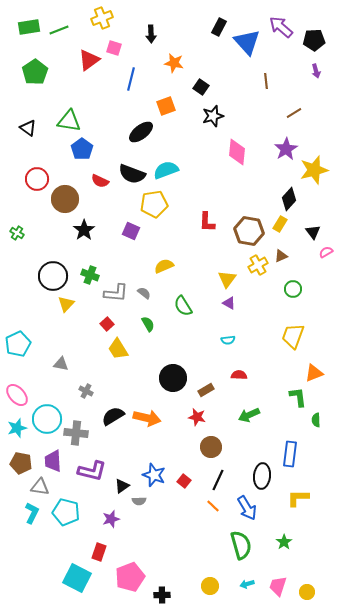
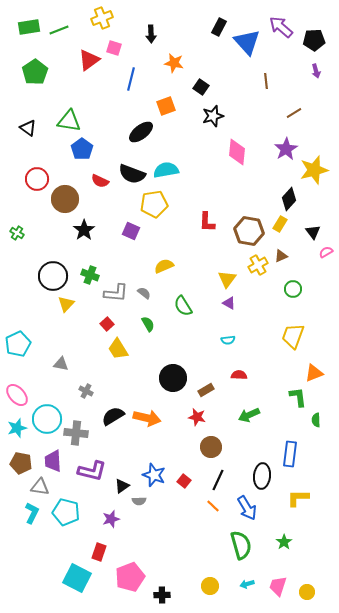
cyan semicircle at (166, 170): rotated 10 degrees clockwise
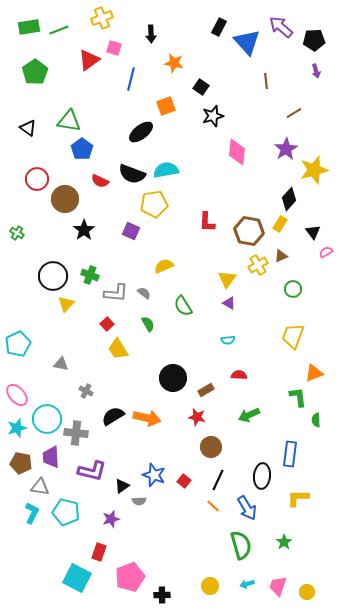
purple trapezoid at (53, 461): moved 2 px left, 4 px up
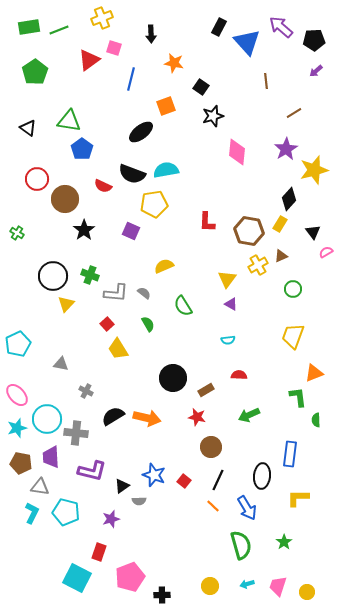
purple arrow at (316, 71): rotated 64 degrees clockwise
red semicircle at (100, 181): moved 3 px right, 5 px down
purple triangle at (229, 303): moved 2 px right, 1 px down
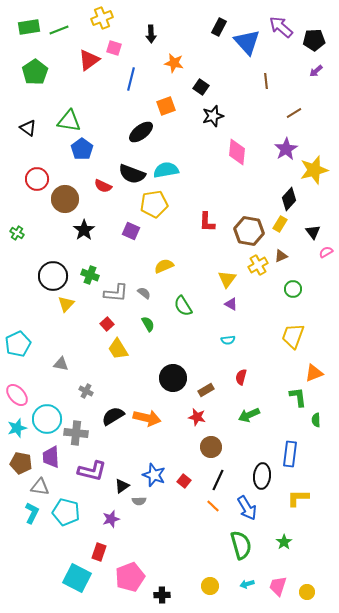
red semicircle at (239, 375): moved 2 px right, 2 px down; rotated 77 degrees counterclockwise
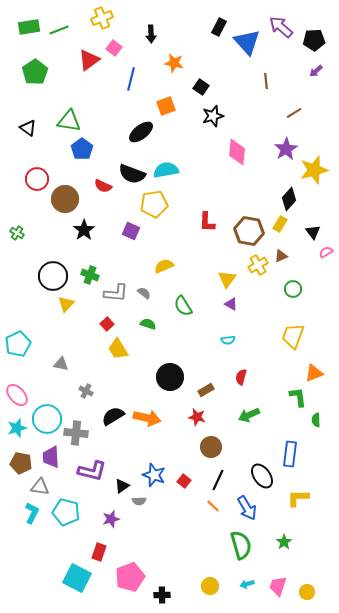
pink square at (114, 48): rotated 21 degrees clockwise
green semicircle at (148, 324): rotated 42 degrees counterclockwise
black circle at (173, 378): moved 3 px left, 1 px up
black ellipse at (262, 476): rotated 40 degrees counterclockwise
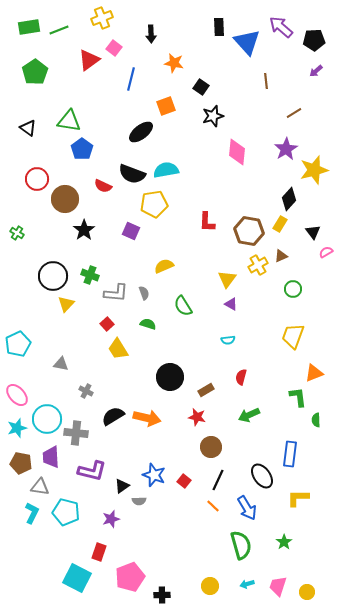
black rectangle at (219, 27): rotated 30 degrees counterclockwise
gray semicircle at (144, 293): rotated 32 degrees clockwise
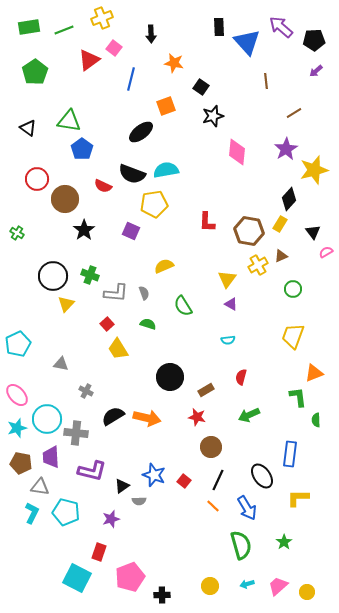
green line at (59, 30): moved 5 px right
pink trapezoid at (278, 586): rotated 30 degrees clockwise
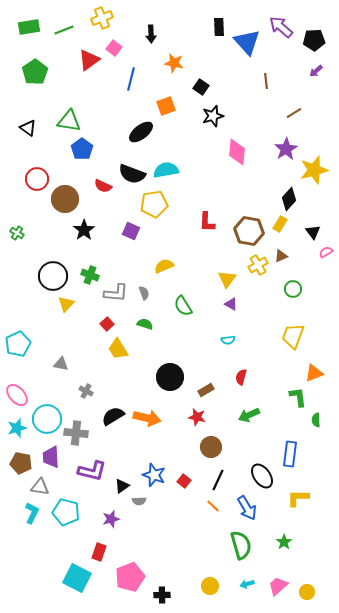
green semicircle at (148, 324): moved 3 px left
